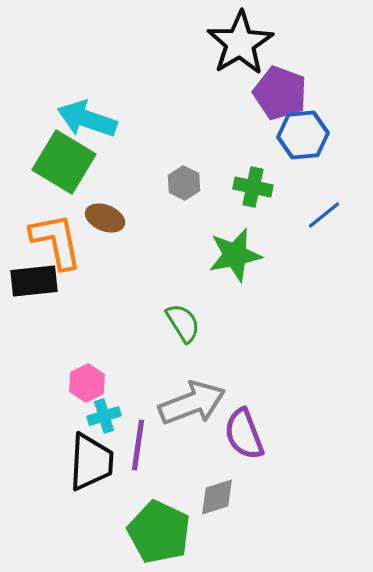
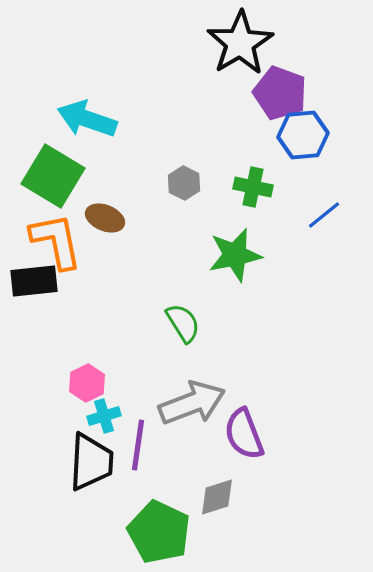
green square: moved 11 px left, 14 px down
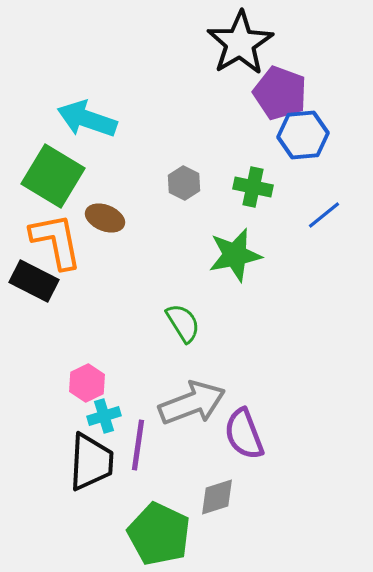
black rectangle: rotated 33 degrees clockwise
green pentagon: moved 2 px down
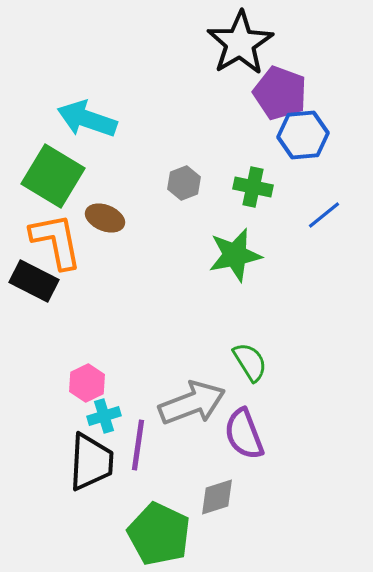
gray hexagon: rotated 12 degrees clockwise
green semicircle: moved 67 px right, 39 px down
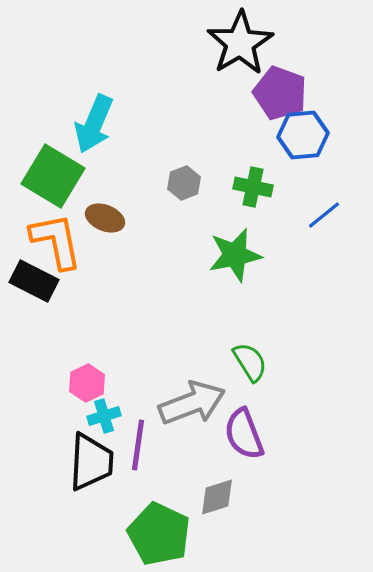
cyan arrow: moved 7 px right, 5 px down; rotated 86 degrees counterclockwise
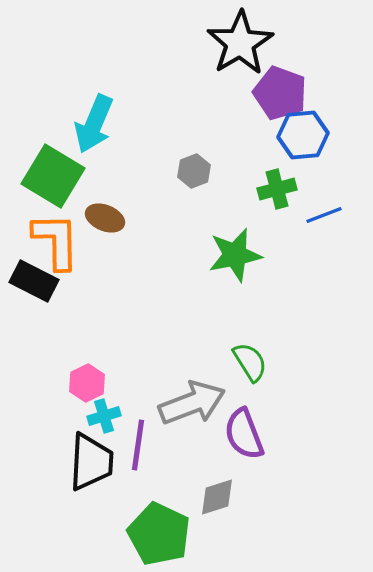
gray hexagon: moved 10 px right, 12 px up
green cross: moved 24 px right, 2 px down; rotated 27 degrees counterclockwise
blue line: rotated 18 degrees clockwise
orange L-shape: rotated 10 degrees clockwise
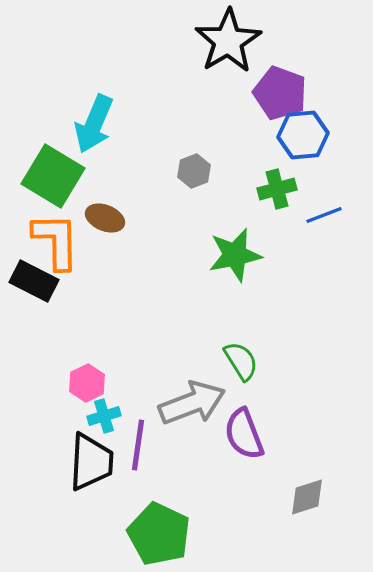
black star: moved 12 px left, 2 px up
green semicircle: moved 9 px left, 1 px up
gray diamond: moved 90 px right
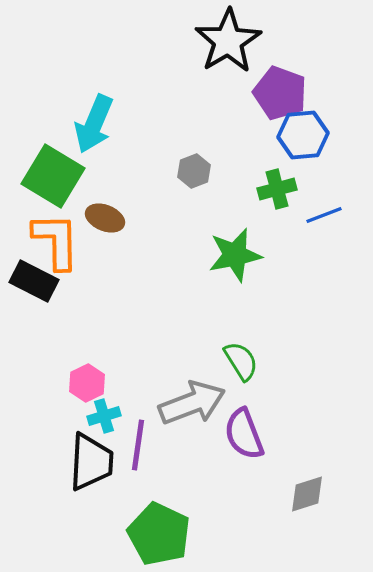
gray diamond: moved 3 px up
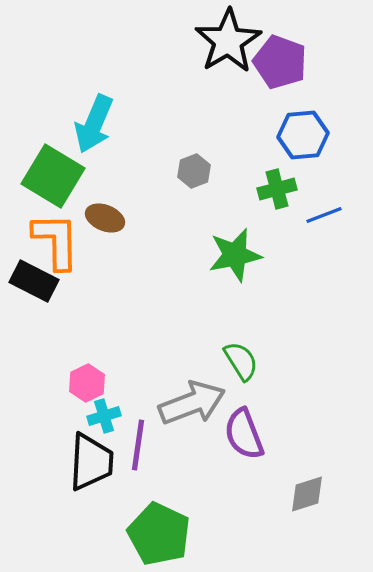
purple pentagon: moved 31 px up
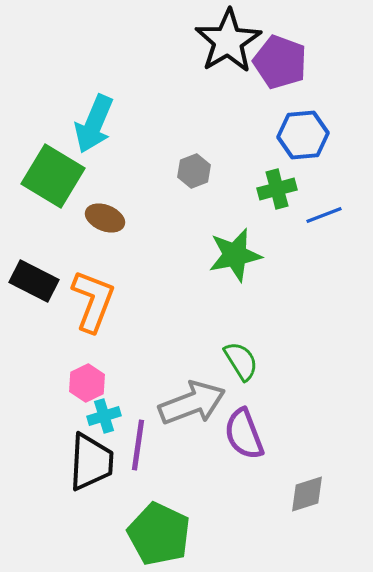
orange L-shape: moved 37 px right, 60 px down; rotated 22 degrees clockwise
